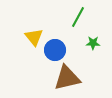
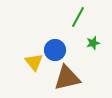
yellow triangle: moved 25 px down
green star: rotated 16 degrees counterclockwise
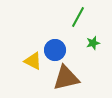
yellow triangle: moved 1 px left, 1 px up; rotated 24 degrees counterclockwise
brown triangle: moved 1 px left
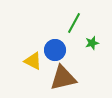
green line: moved 4 px left, 6 px down
green star: moved 1 px left
brown triangle: moved 3 px left
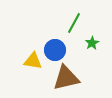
green star: rotated 16 degrees counterclockwise
yellow triangle: rotated 18 degrees counterclockwise
brown triangle: moved 3 px right
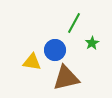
yellow triangle: moved 1 px left, 1 px down
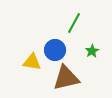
green star: moved 8 px down
